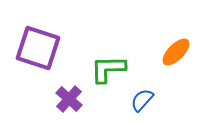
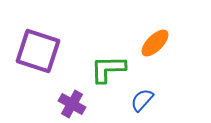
purple square: moved 3 px down
orange ellipse: moved 21 px left, 9 px up
purple cross: moved 3 px right, 5 px down; rotated 12 degrees counterclockwise
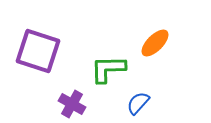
blue semicircle: moved 4 px left, 3 px down
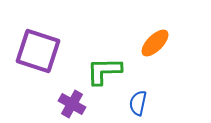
green L-shape: moved 4 px left, 2 px down
blue semicircle: rotated 30 degrees counterclockwise
